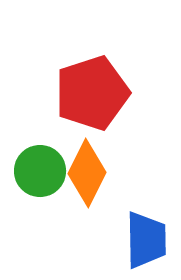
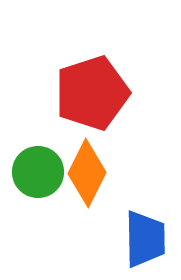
green circle: moved 2 px left, 1 px down
blue trapezoid: moved 1 px left, 1 px up
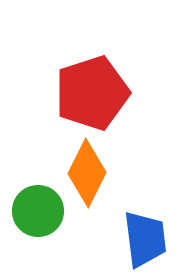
green circle: moved 39 px down
blue trapezoid: rotated 6 degrees counterclockwise
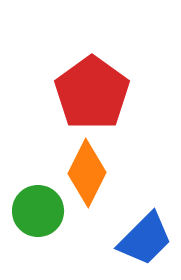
red pentagon: rotated 18 degrees counterclockwise
blue trapezoid: rotated 52 degrees clockwise
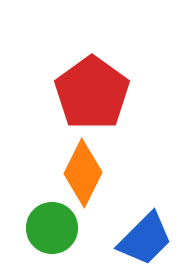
orange diamond: moved 4 px left
green circle: moved 14 px right, 17 px down
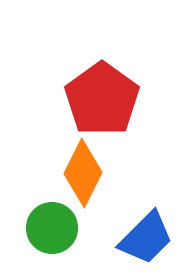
red pentagon: moved 10 px right, 6 px down
blue trapezoid: moved 1 px right, 1 px up
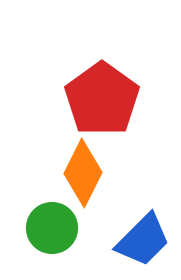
blue trapezoid: moved 3 px left, 2 px down
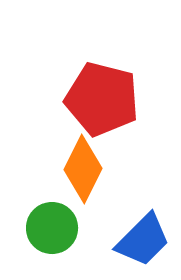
red pentagon: rotated 22 degrees counterclockwise
orange diamond: moved 4 px up
